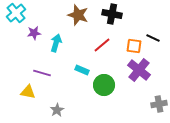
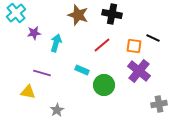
purple cross: moved 1 px down
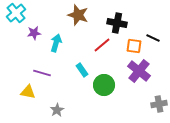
black cross: moved 5 px right, 9 px down
cyan rectangle: rotated 32 degrees clockwise
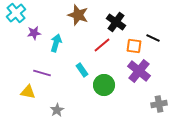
black cross: moved 1 px left, 1 px up; rotated 24 degrees clockwise
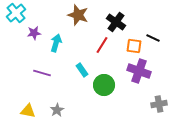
red line: rotated 18 degrees counterclockwise
purple cross: rotated 20 degrees counterclockwise
yellow triangle: moved 19 px down
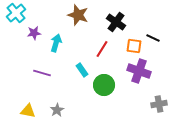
red line: moved 4 px down
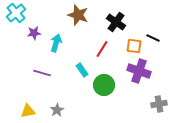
yellow triangle: rotated 21 degrees counterclockwise
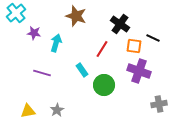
brown star: moved 2 px left, 1 px down
black cross: moved 4 px right, 2 px down
purple star: rotated 16 degrees clockwise
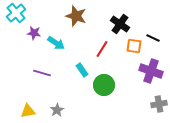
cyan arrow: rotated 108 degrees clockwise
purple cross: moved 12 px right
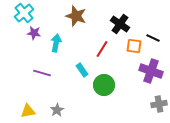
cyan cross: moved 8 px right
cyan arrow: rotated 114 degrees counterclockwise
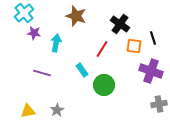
black line: rotated 48 degrees clockwise
